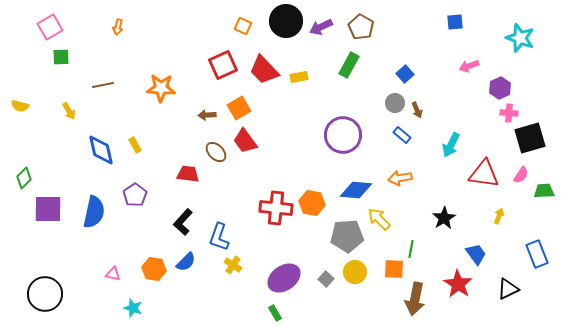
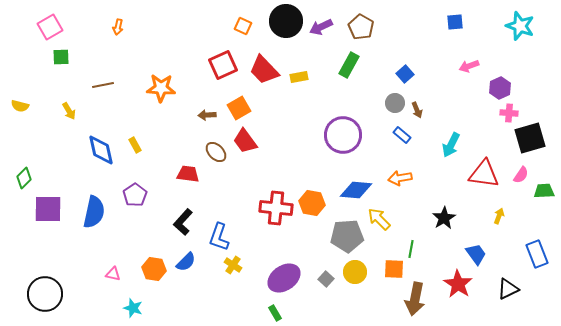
cyan star at (520, 38): moved 12 px up
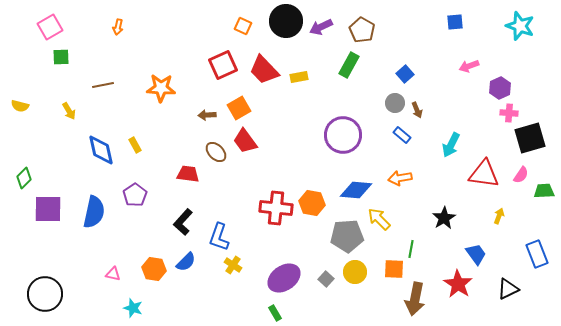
brown pentagon at (361, 27): moved 1 px right, 3 px down
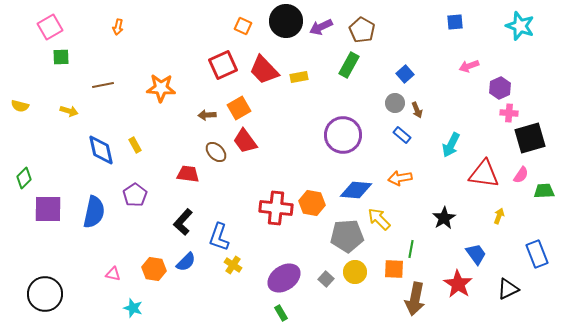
yellow arrow at (69, 111): rotated 42 degrees counterclockwise
green rectangle at (275, 313): moved 6 px right
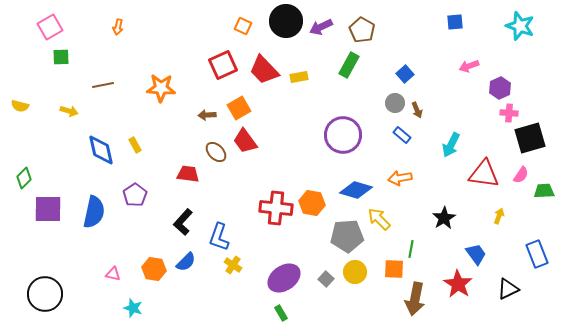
blue diamond at (356, 190): rotated 12 degrees clockwise
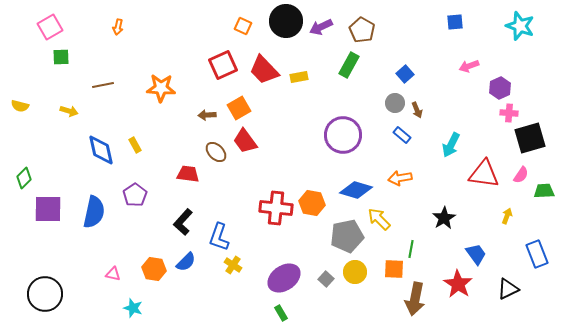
yellow arrow at (499, 216): moved 8 px right
gray pentagon at (347, 236): rotated 8 degrees counterclockwise
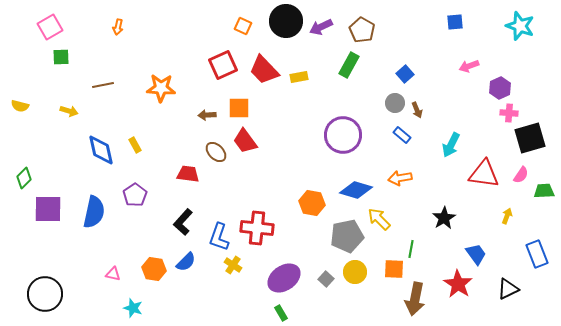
orange square at (239, 108): rotated 30 degrees clockwise
red cross at (276, 208): moved 19 px left, 20 px down
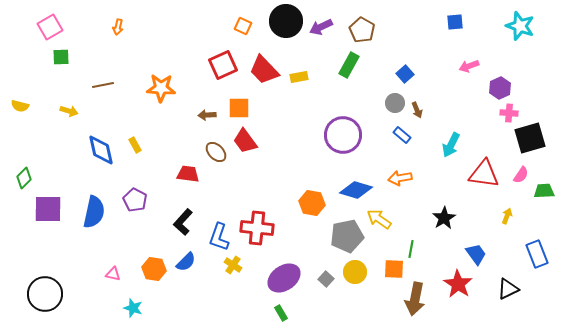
purple pentagon at (135, 195): moved 5 px down; rotated 10 degrees counterclockwise
yellow arrow at (379, 219): rotated 10 degrees counterclockwise
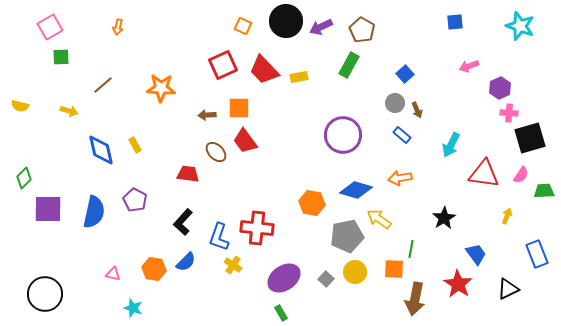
brown line at (103, 85): rotated 30 degrees counterclockwise
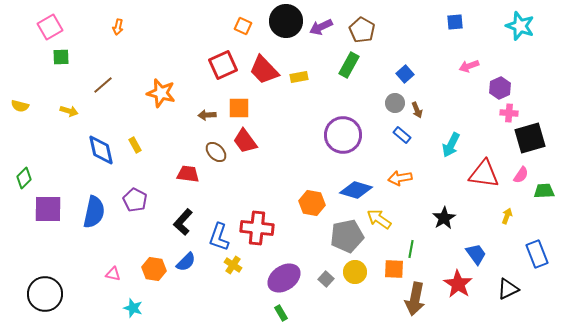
orange star at (161, 88): moved 5 px down; rotated 12 degrees clockwise
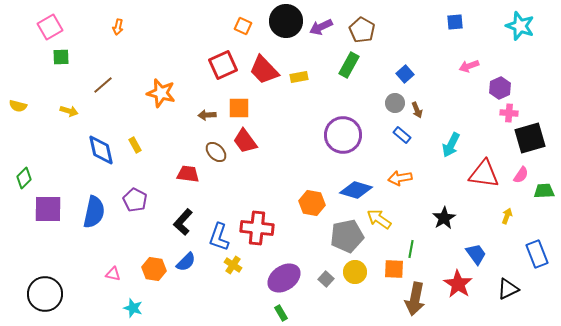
yellow semicircle at (20, 106): moved 2 px left
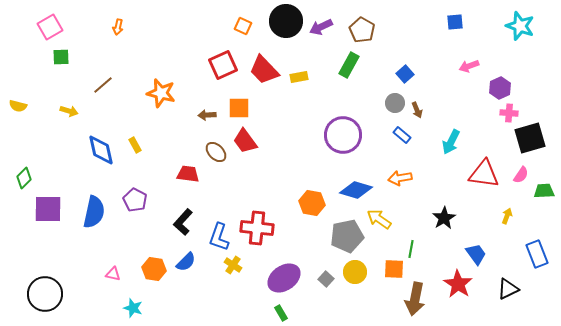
cyan arrow at (451, 145): moved 3 px up
